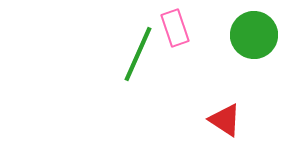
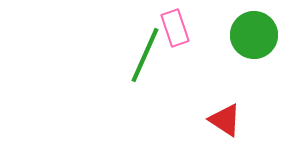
green line: moved 7 px right, 1 px down
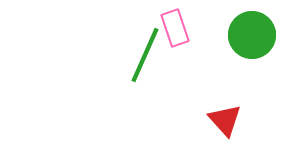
green circle: moved 2 px left
red triangle: rotated 15 degrees clockwise
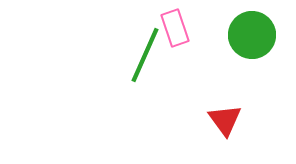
red triangle: rotated 6 degrees clockwise
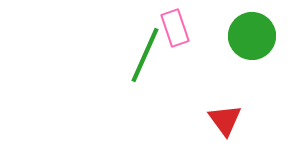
green circle: moved 1 px down
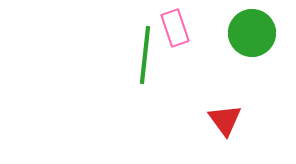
green circle: moved 3 px up
green line: rotated 18 degrees counterclockwise
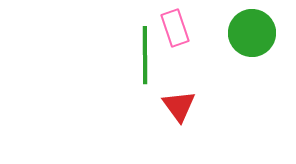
green line: rotated 6 degrees counterclockwise
red triangle: moved 46 px left, 14 px up
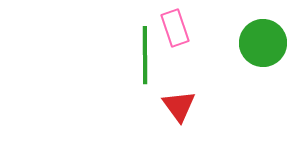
green circle: moved 11 px right, 10 px down
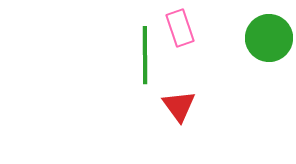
pink rectangle: moved 5 px right
green circle: moved 6 px right, 5 px up
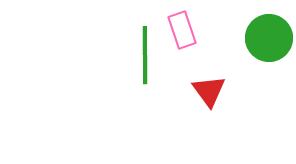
pink rectangle: moved 2 px right, 2 px down
red triangle: moved 30 px right, 15 px up
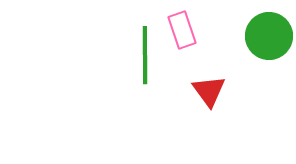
green circle: moved 2 px up
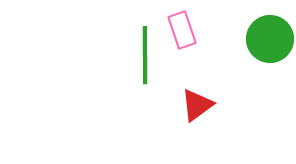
green circle: moved 1 px right, 3 px down
red triangle: moved 12 px left, 14 px down; rotated 30 degrees clockwise
